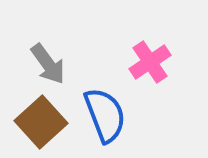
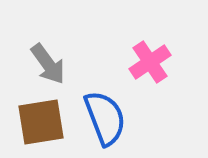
blue semicircle: moved 3 px down
brown square: rotated 33 degrees clockwise
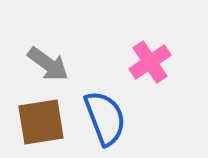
gray arrow: rotated 18 degrees counterclockwise
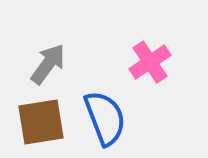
gray arrow: rotated 90 degrees counterclockwise
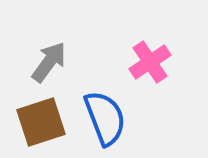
gray arrow: moved 1 px right, 2 px up
brown square: rotated 9 degrees counterclockwise
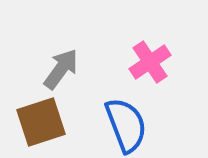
gray arrow: moved 12 px right, 7 px down
blue semicircle: moved 21 px right, 7 px down
